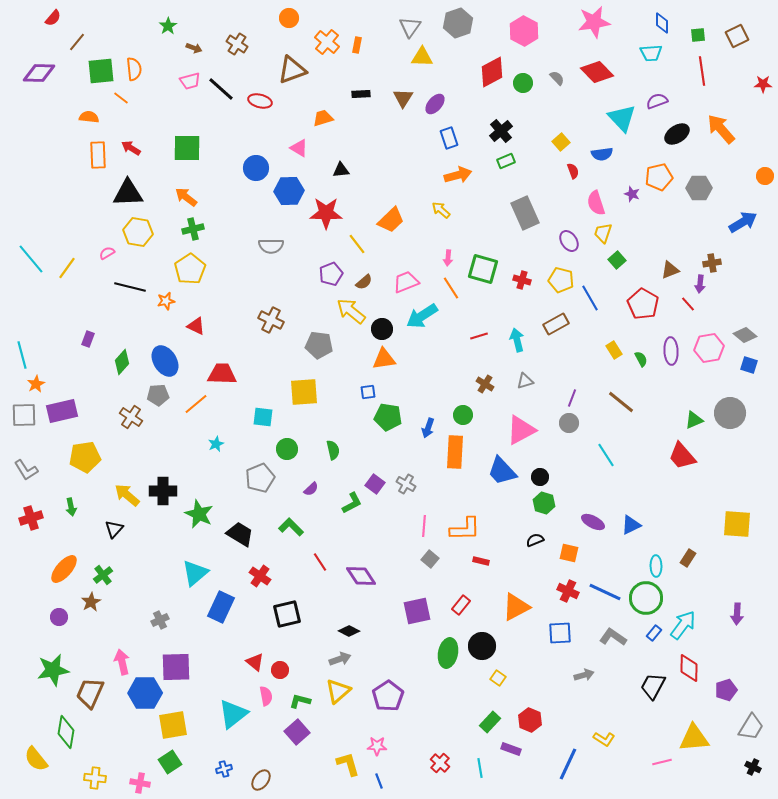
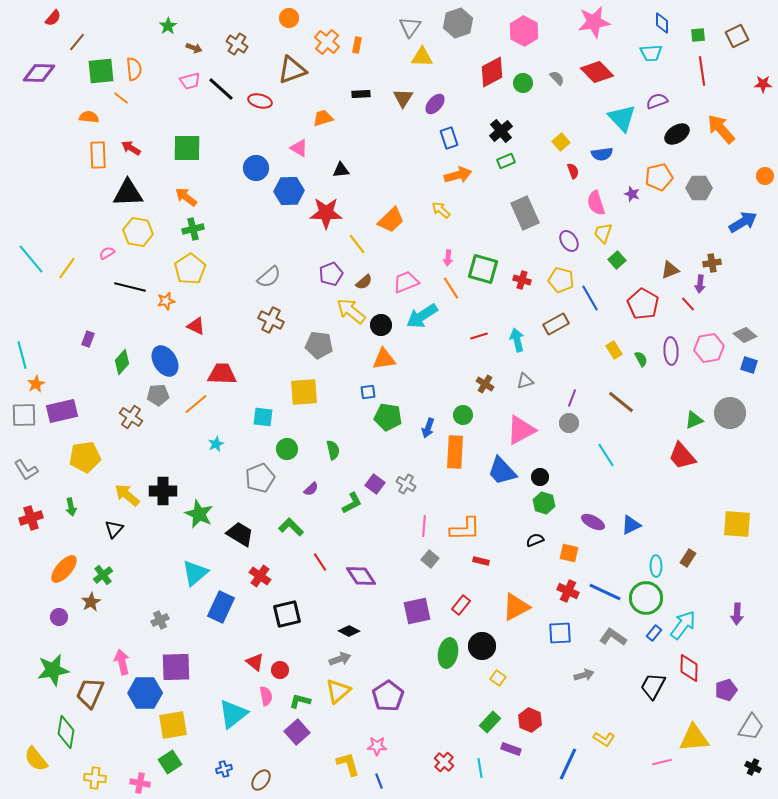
gray semicircle at (271, 246): moved 2 px left, 31 px down; rotated 40 degrees counterclockwise
black circle at (382, 329): moved 1 px left, 4 px up
red cross at (440, 763): moved 4 px right, 1 px up
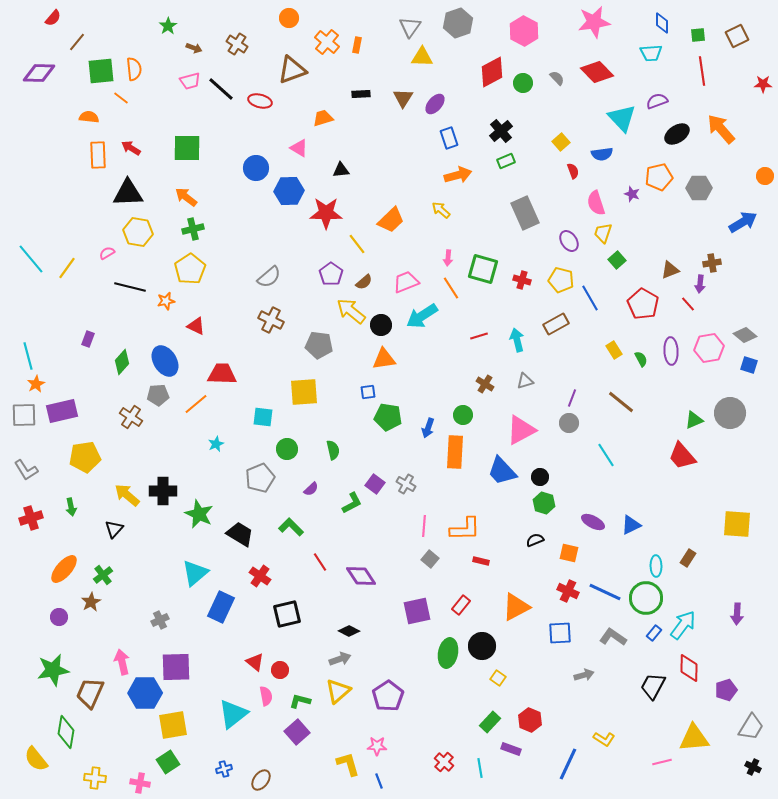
purple pentagon at (331, 274): rotated 15 degrees counterclockwise
cyan line at (22, 355): moved 6 px right, 1 px down
green square at (170, 762): moved 2 px left
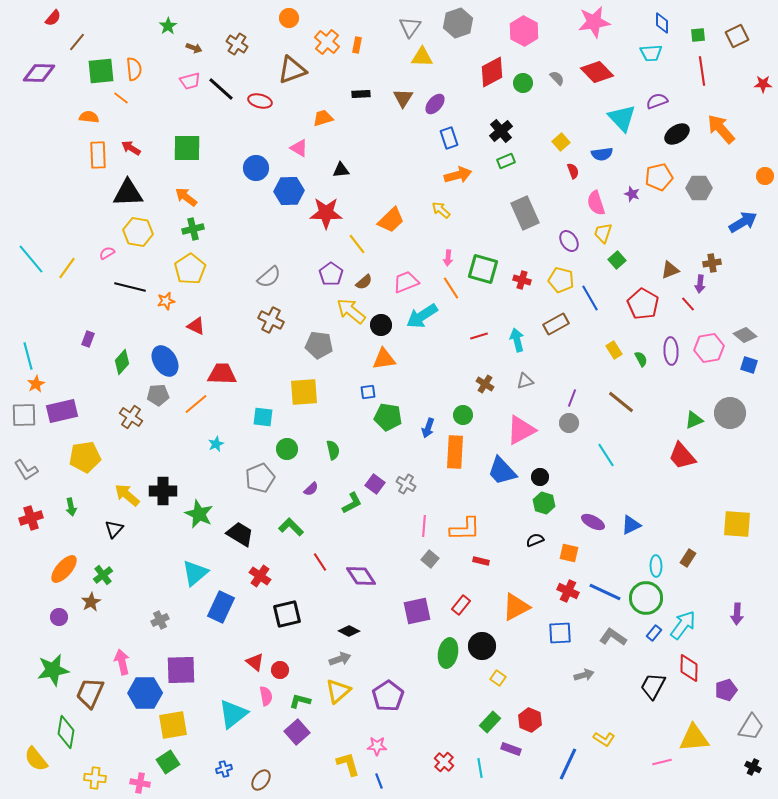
purple square at (176, 667): moved 5 px right, 3 px down
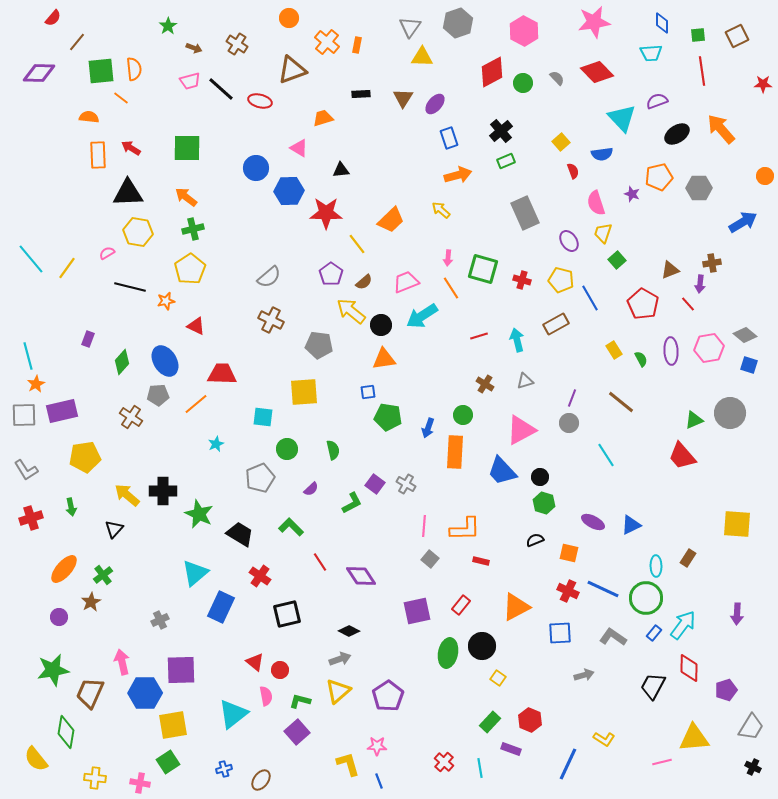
blue line at (605, 592): moved 2 px left, 3 px up
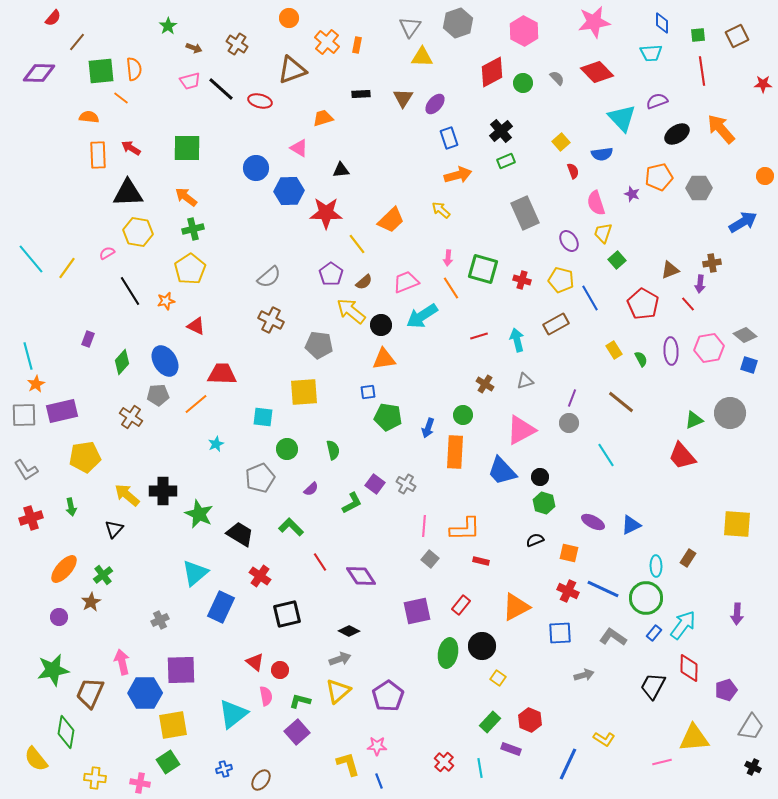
black line at (130, 287): moved 4 px down; rotated 44 degrees clockwise
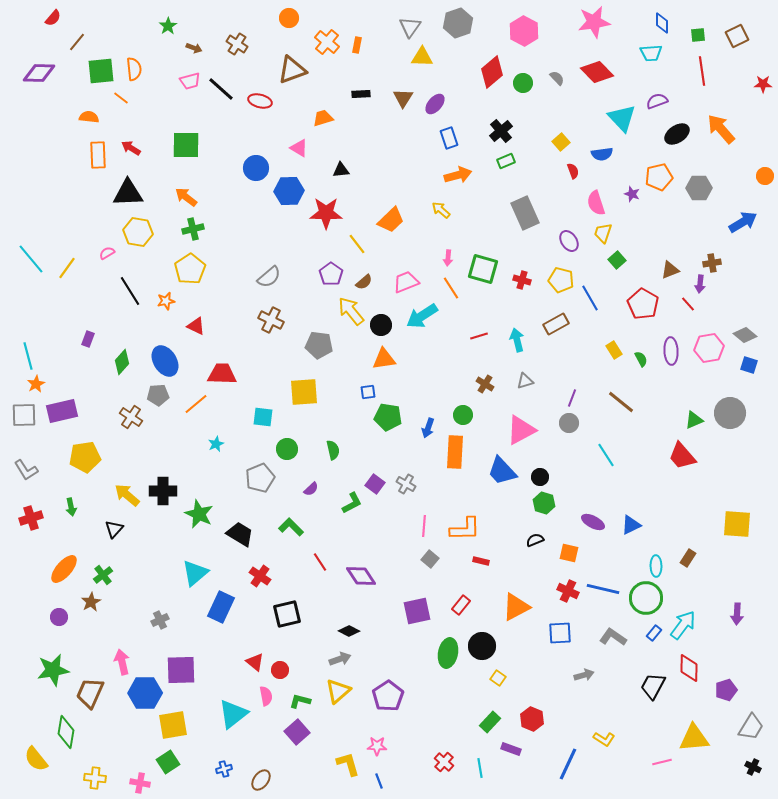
red diamond at (492, 72): rotated 12 degrees counterclockwise
green square at (187, 148): moved 1 px left, 3 px up
yellow arrow at (351, 311): rotated 12 degrees clockwise
blue line at (603, 589): rotated 12 degrees counterclockwise
red hexagon at (530, 720): moved 2 px right, 1 px up
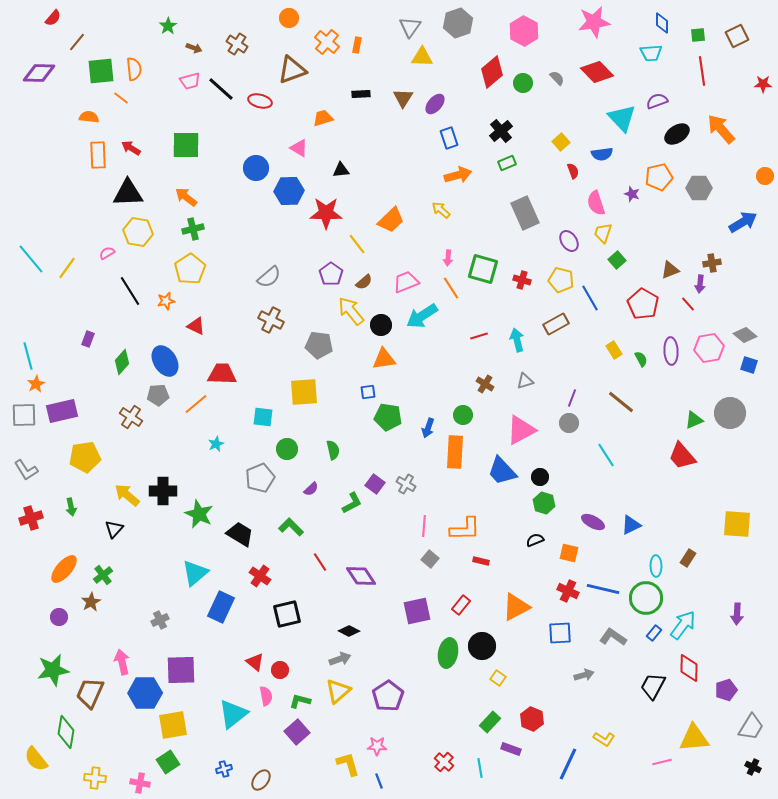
green rectangle at (506, 161): moved 1 px right, 2 px down
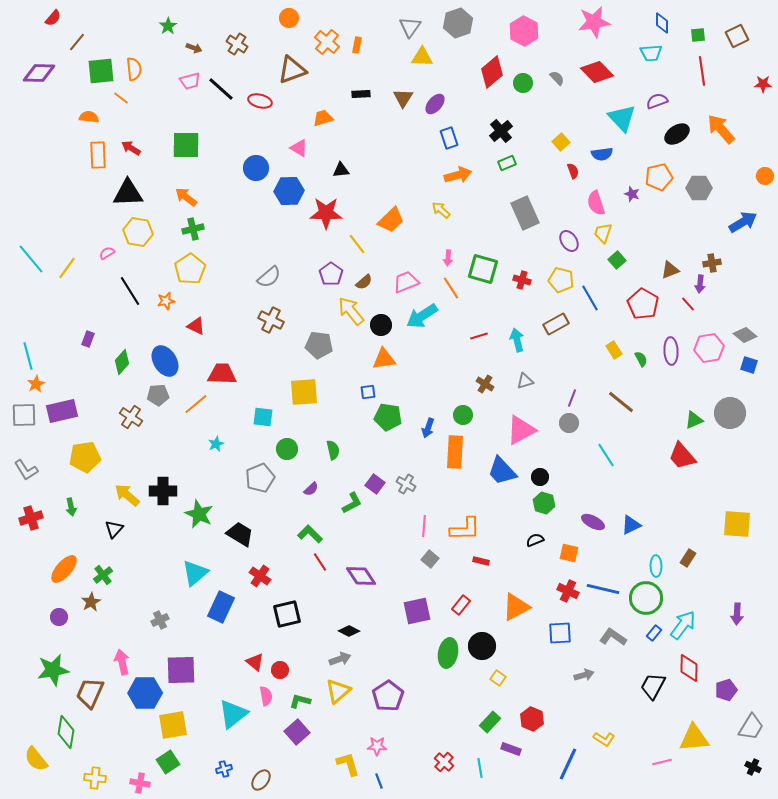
green L-shape at (291, 527): moved 19 px right, 7 px down
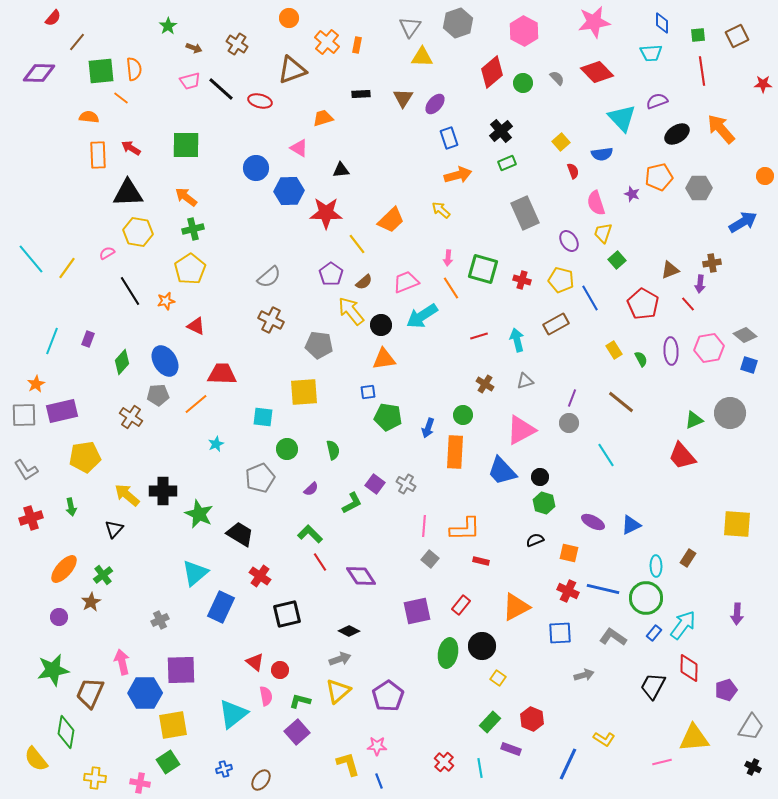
cyan line at (28, 356): moved 24 px right, 15 px up; rotated 36 degrees clockwise
